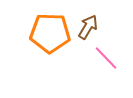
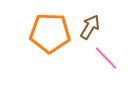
brown arrow: moved 2 px right
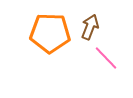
brown arrow: rotated 10 degrees counterclockwise
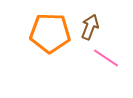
pink line: rotated 12 degrees counterclockwise
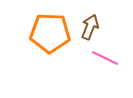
pink line: moved 1 px left; rotated 8 degrees counterclockwise
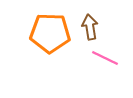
brown arrow: rotated 30 degrees counterclockwise
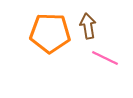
brown arrow: moved 2 px left, 1 px up
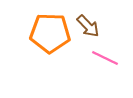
brown arrow: rotated 145 degrees clockwise
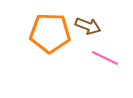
brown arrow: rotated 25 degrees counterclockwise
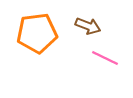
orange pentagon: moved 13 px left; rotated 9 degrees counterclockwise
